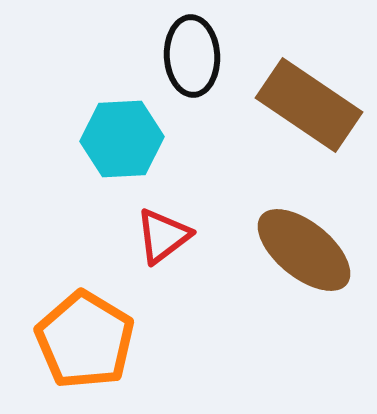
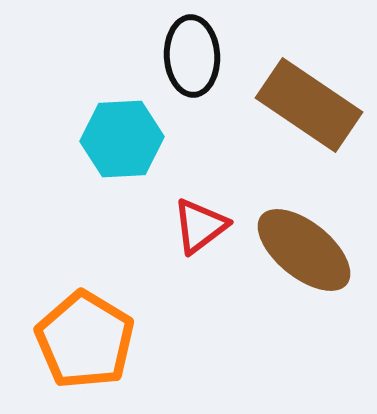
red triangle: moved 37 px right, 10 px up
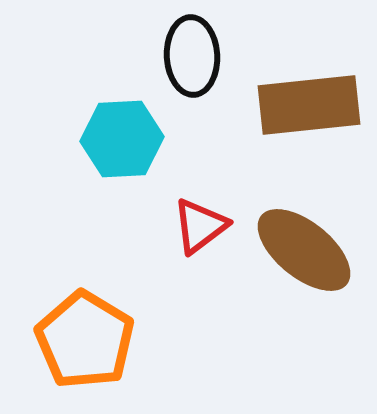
brown rectangle: rotated 40 degrees counterclockwise
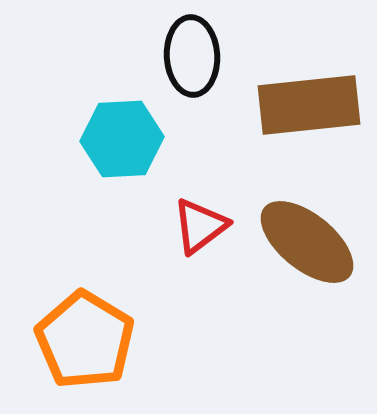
brown ellipse: moved 3 px right, 8 px up
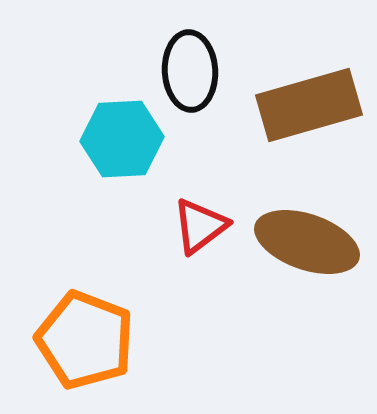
black ellipse: moved 2 px left, 15 px down
brown rectangle: rotated 10 degrees counterclockwise
brown ellipse: rotated 20 degrees counterclockwise
orange pentagon: rotated 10 degrees counterclockwise
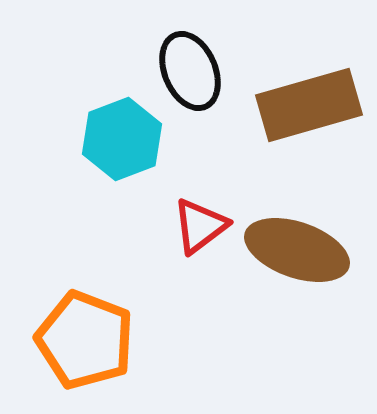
black ellipse: rotated 20 degrees counterclockwise
cyan hexagon: rotated 18 degrees counterclockwise
brown ellipse: moved 10 px left, 8 px down
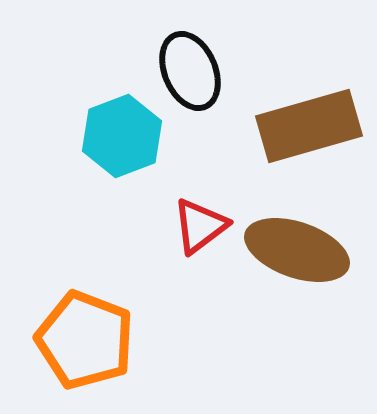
brown rectangle: moved 21 px down
cyan hexagon: moved 3 px up
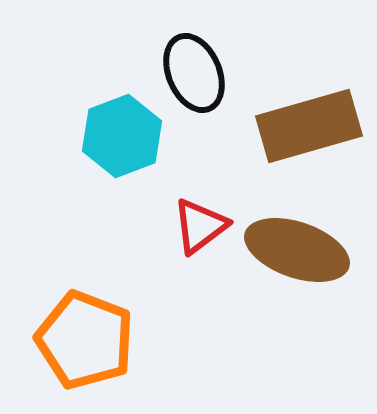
black ellipse: moved 4 px right, 2 px down
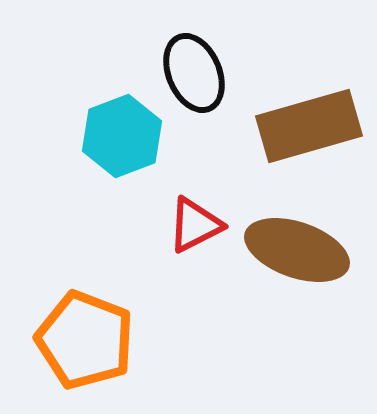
red triangle: moved 5 px left, 1 px up; rotated 10 degrees clockwise
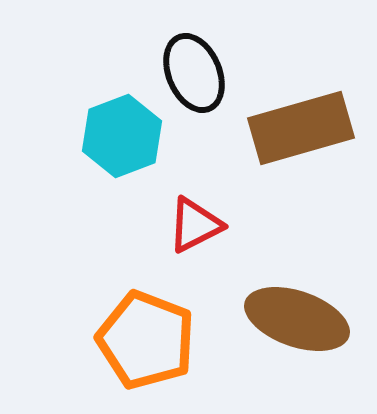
brown rectangle: moved 8 px left, 2 px down
brown ellipse: moved 69 px down
orange pentagon: moved 61 px right
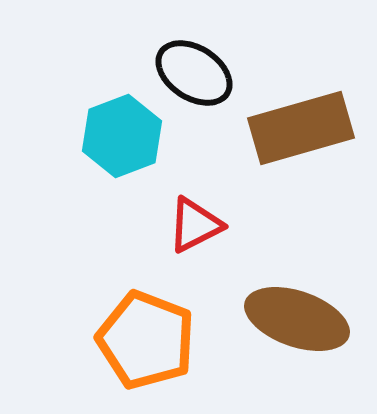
black ellipse: rotated 34 degrees counterclockwise
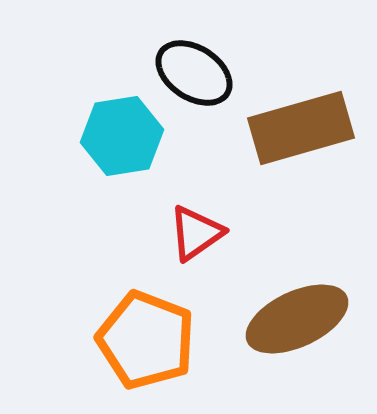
cyan hexagon: rotated 12 degrees clockwise
red triangle: moved 1 px right, 8 px down; rotated 8 degrees counterclockwise
brown ellipse: rotated 44 degrees counterclockwise
